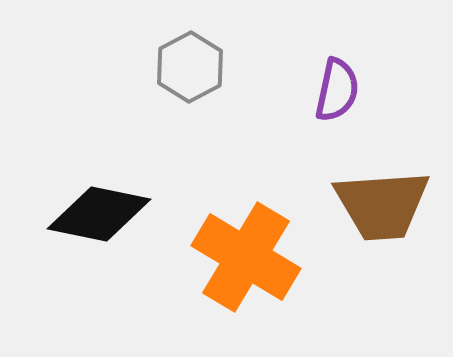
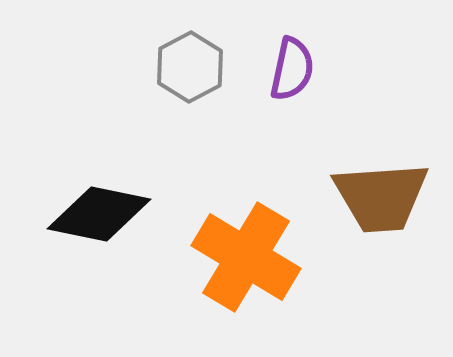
purple semicircle: moved 45 px left, 21 px up
brown trapezoid: moved 1 px left, 8 px up
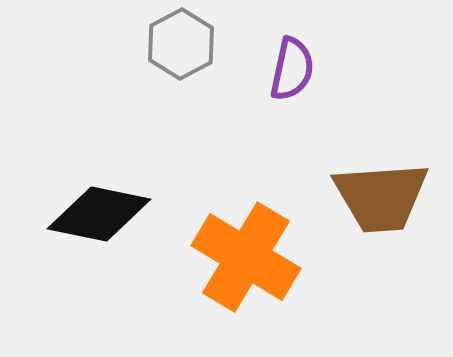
gray hexagon: moved 9 px left, 23 px up
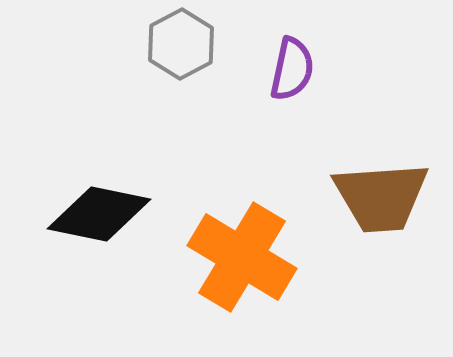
orange cross: moved 4 px left
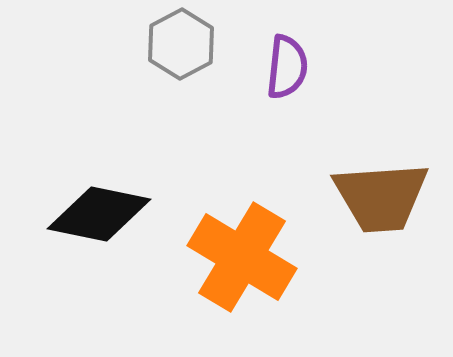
purple semicircle: moved 5 px left, 2 px up; rotated 6 degrees counterclockwise
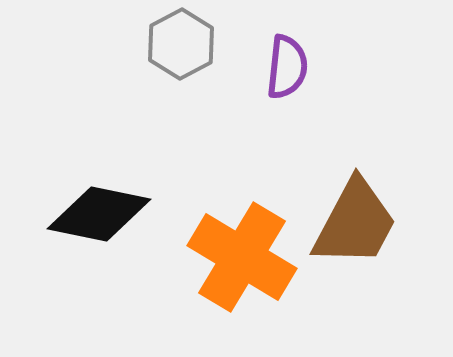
brown trapezoid: moved 26 px left, 26 px down; rotated 58 degrees counterclockwise
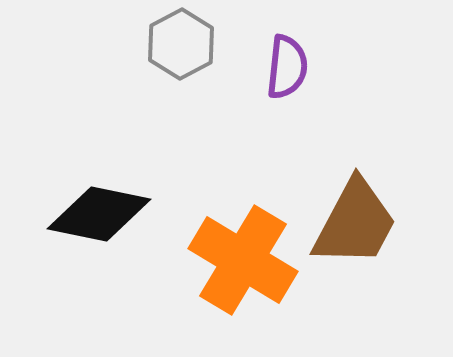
orange cross: moved 1 px right, 3 px down
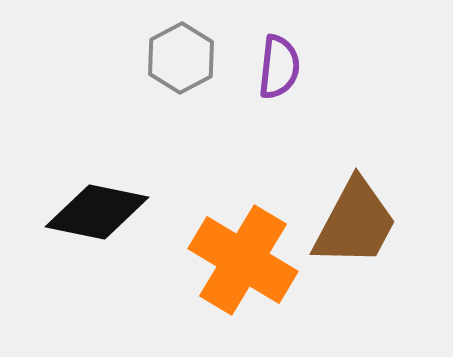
gray hexagon: moved 14 px down
purple semicircle: moved 8 px left
black diamond: moved 2 px left, 2 px up
